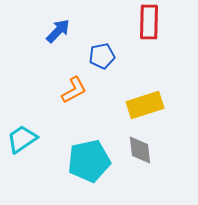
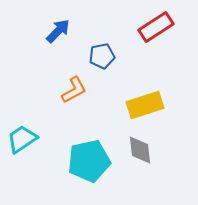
red rectangle: moved 7 px right, 5 px down; rotated 56 degrees clockwise
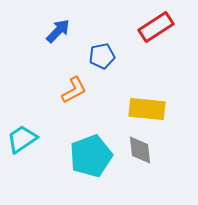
yellow rectangle: moved 2 px right, 4 px down; rotated 24 degrees clockwise
cyan pentagon: moved 2 px right, 5 px up; rotated 9 degrees counterclockwise
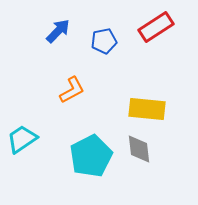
blue pentagon: moved 2 px right, 15 px up
orange L-shape: moved 2 px left
gray diamond: moved 1 px left, 1 px up
cyan pentagon: rotated 6 degrees counterclockwise
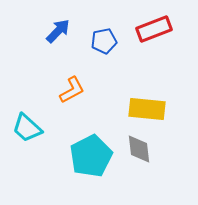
red rectangle: moved 2 px left, 2 px down; rotated 12 degrees clockwise
cyan trapezoid: moved 5 px right, 11 px up; rotated 104 degrees counterclockwise
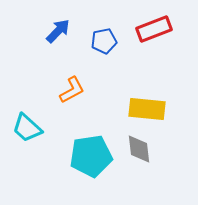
cyan pentagon: rotated 18 degrees clockwise
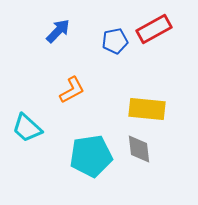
red rectangle: rotated 8 degrees counterclockwise
blue pentagon: moved 11 px right
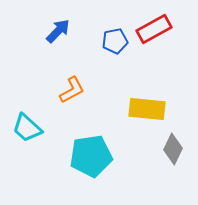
gray diamond: moved 34 px right; rotated 32 degrees clockwise
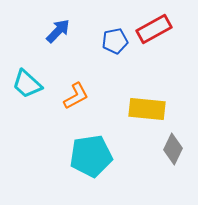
orange L-shape: moved 4 px right, 6 px down
cyan trapezoid: moved 44 px up
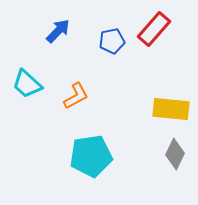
red rectangle: rotated 20 degrees counterclockwise
blue pentagon: moved 3 px left
yellow rectangle: moved 24 px right
gray diamond: moved 2 px right, 5 px down
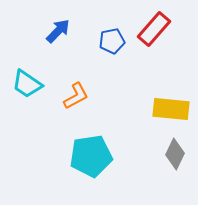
cyan trapezoid: rotated 8 degrees counterclockwise
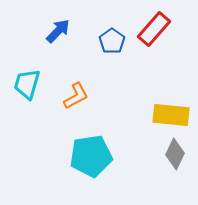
blue pentagon: rotated 25 degrees counterclockwise
cyan trapezoid: rotated 72 degrees clockwise
yellow rectangle: moved 6 px down
